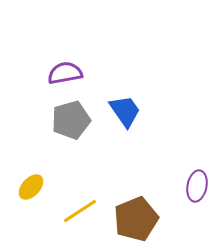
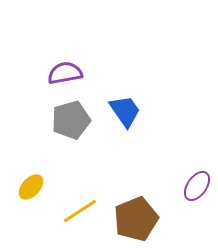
purple ellipse: rotated 24 degrees clockwise
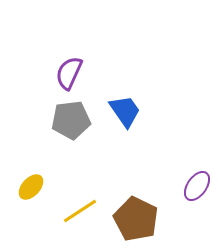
purple semicircle: moved 4 px right; rotated 56 degrees counterclockwise
gray pentagon: rotated 9 degrees clockwise
brown pentagon: rotated 24 degrees counterclockwise
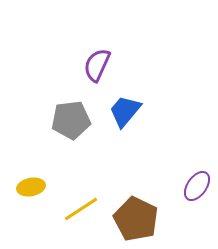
purple semicircle: moved 28 px right, 8 px up
blue trapezoid: rotated 105 degrees counterclockwise
yellow ellipse: rotated 36 degrees clockwise
yellow line: moved 1 px right, 2 px up
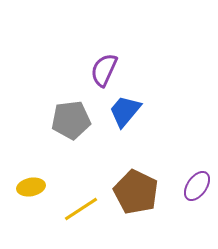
purple semicircle: moved 7 px right, 5 px down
brown pentagon: moved 27 px up
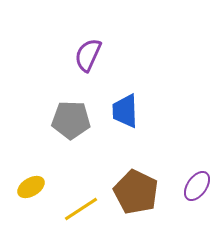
purple semicircle: moved 16 px left, 15 px up
blue trapezoid: rotated 42 degrees counterclockwise
gray pentagon: rotated 9 degrees clockwise
yellow ellipse: rotated 20 degrees counterclockwise
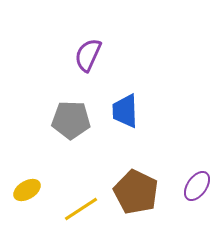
yellow ellipse: moved 4 px left, 3 px down
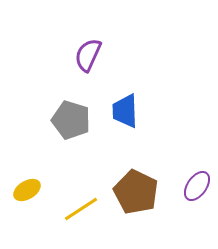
gray pentagon: rotated 15 degrees clockwise
